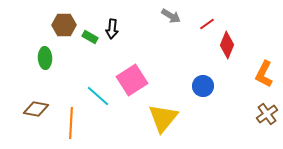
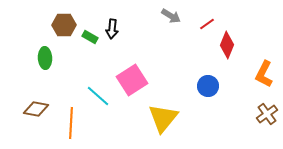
blue circle: moved 5 px right
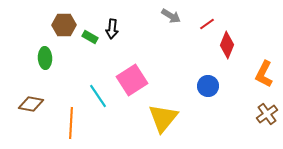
cyan line: rotated 15 degrees clockwise
brown diamond: moved 5 px left, 5 px up
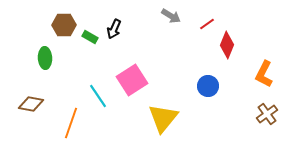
black arrow: moved 2 px right; rotated 18 degrees clockwise
orange line: rotated 16 degrees clockwise
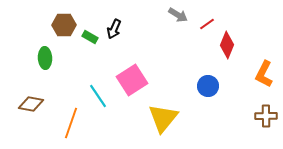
gray arrow: moved 7 px right, 1 px up
brown cross: moved 1 px left, 2 px down; rotated 35 degrees clockwise
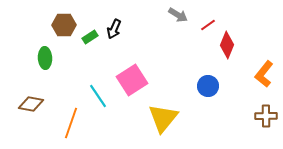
red line: moved 1 px right, 1 px down
green rectangle: rotated 63 degrees counterclockwise
orange L-shape: rotated 12 degrees clockwise
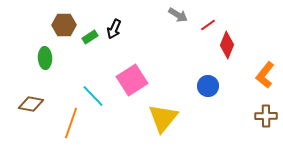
orange L-shape: moved 1 px right, 1 px down
cyan line: moved 5 px left; rotated 10 degrees counterclockwise
